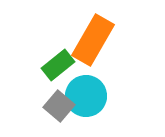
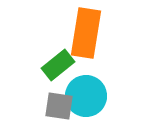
orange rectangle: moved 7 px left, 7 px up; rotated 21 degrees counterclockwise
gray square: rotated 32 degrees counterclockwise
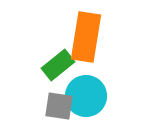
orange rectangle: moved 4 px down
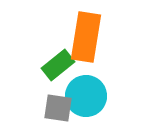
gray square: moved 1 px left, 2 px down
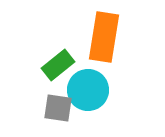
orange rectangle: moved 18 px right
cyan circle: moved 2 px right, 6 px up
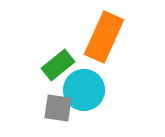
orange rectangle: rotated 15 degrees clockwise
cyan circle: moved 4 px left
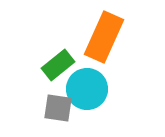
cyan circle: moved 3 px right, 1 px up
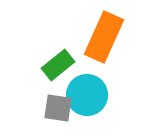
cyan circle: moved 6 px down
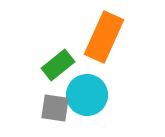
gray square: moved 3 px left
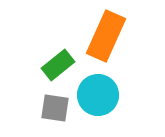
orange rectangle: moved 2 px right, 1 px up
cyan circle: moved 11 px right
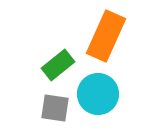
cyan circle: moved 1 px up
